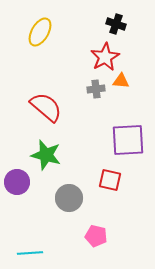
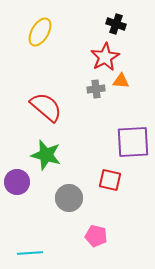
purple square: moved 5 px right, 2 px down
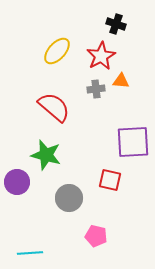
yellow ellipse: moved 17 px right, 19 px down; rotated 12 degrees clockwise
red star: moved 4 px left, 1 px up
red semicircle: moved 8 px right
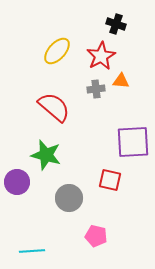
cyan line: moved 2 px right, 2 px up
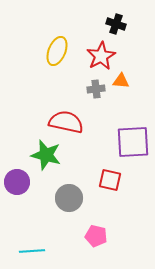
yellow ellipse: rotated 20 degrees counterclockwise
red semicircle: moved 12 px right, 15 px down; rotated 28 degrees counterclockwise
